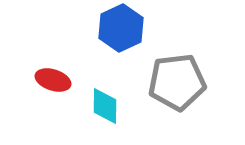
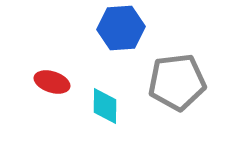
blue hexagon: rotated 21 degrees clockwise
red ellipse: moved 1 px left, 2 px down
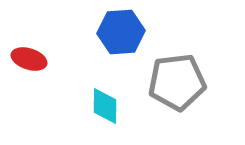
blue hexagon: moved 4 px down
red ellipse: moved 23 px left, 23 px up
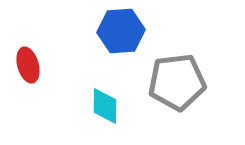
blue hexagon: moved 1 px up
red ellipse: moved 1 px left, 6 px down; rotated 56 degrees clockwise
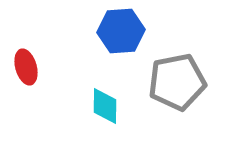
red ellipse: moved 2 px left, 2 px down
gray pentagon: rotated 4 degrees counterclockwise
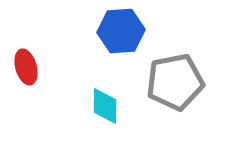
gray pentagon: moved 2 px left
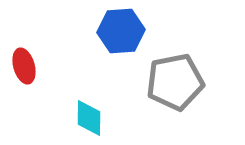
red ellipse: moved 2 px left, 1 px up
cyan diamond: moved 16 px left, 12 px down
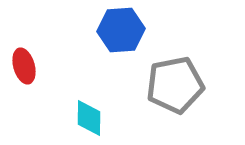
blue hexagon: moved 1 px up
gray pentagon: moved 3 px down
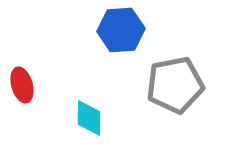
red ellipse: moved 2 px left, 19 px down
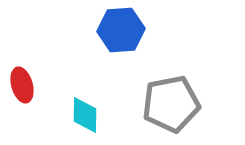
gray pentagon: moved 4 px left, 19 px down
cyan diamond: moved 4 px left, 3 px up
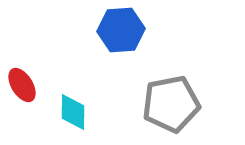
red ellipse: rotated 16 degrees counterclockwise
cyan diamond: moved 12 px left, 3 px up
